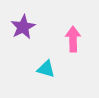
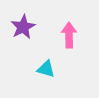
pink arrow: moved 4 px left, 4 px up
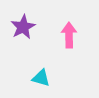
cyan triangle: moved 5 px left, 9 px down
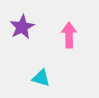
purple star: moved 1 px left
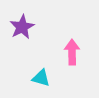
pink arrow: moved 3 px right, 17 px down
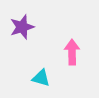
purple star: rotated 10 degrees clockwise
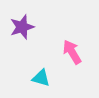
pink arrow: rotated 30 degrees counterclockwise
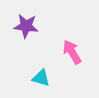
purple star: moved 4 px right, 1 px up; rotated 25 degrees clockwise
